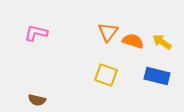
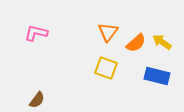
orange semicircle: moved 3 px right, 2 px down; rotated 120 degrees clockwise
yellow square: moved 7 px up
brown semicircle: rotated 66 degrees counterclockwise
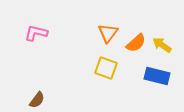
orange triangle: moved 1 px down
yellow arrow: moved 3 px down
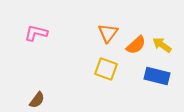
orange semicircle: moved 2 px down
yellow square: moved 1 px down
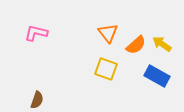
orange triangle: rotated 15 degrees counterclockwise
yellow arrow: moved 1 px up
blue rectangle: rotated 15 degrees clockwise
brown semicircle: rotated 18 degrees counterclockwise
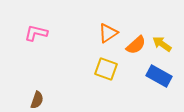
orange triangle: rotated 35 degrees clockwise
blue rectangle: moved 2 px right
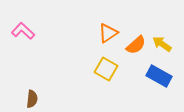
pink L-shape: moved 13 px left, 2 px up; rotated 30 degrees clockwise
yellow square: rotated 10 degrees clockwise
brown semicircle: moved 5 px left, 1 px up; rotated 12 degrees counterclockwise
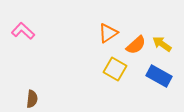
yellow square: moved 9 px right
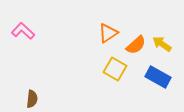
blue rectangle: moved 1 px left, 1 px down
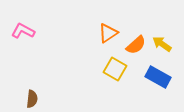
pink L-shape: rotated 15 degrees counterclockwise
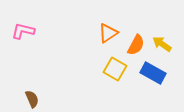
pink L-shape: rotated 15 degrees counterclockwise
orange semicircle: rotated 20 degrees counterclockwise
blue rectangle: moved 5 px left, 4 px up
brown semicircle: rotated 30 degrees counterclockwise
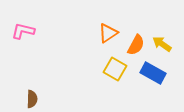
brown semicircle: rotated 24 degrees clockwise
